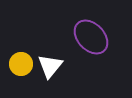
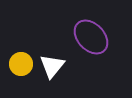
white triangle: moved 2 px right
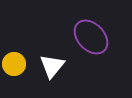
yellow circle: moved 7 px left
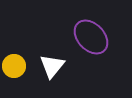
yellow circle: moved 2 px down
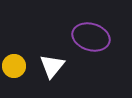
purple ellipse: rotated 30 degrees counterclockwise
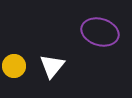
purple ellipse: moved 9 px right, 5 px up
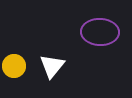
purple ellipse: rotated 15 degrees counterclockwise
